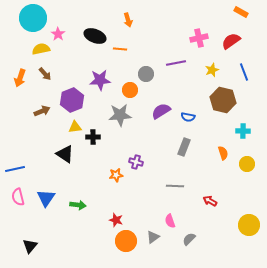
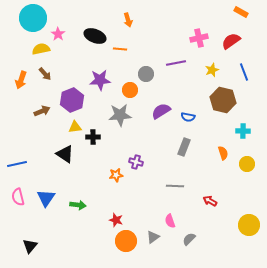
orange arrow at (20, 78): moved 1 px right, 2 px down
blue line at (15, 169): moved 2 px right, 5 px up
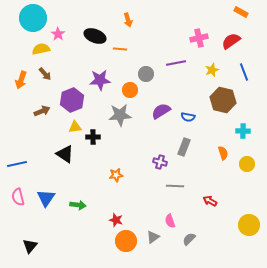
purple cross at (136, 162): moved 24 px right
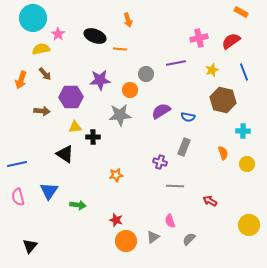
purple hexagon at (72, 100): moved 1 px left, 3 px up; rotated 20 degrees clockwise
brown arrow at (42, 111): rotated 28 degrees clockwise
blue triangle at (46, 198): moved 3 px right, 7 px up
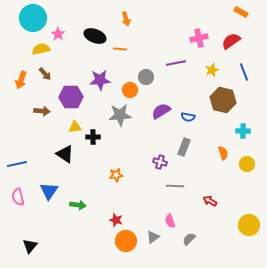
orange arrow at (128, 20): moved 2 px left, 1 px up
gray circle at (146, 74): moved 3 px down
